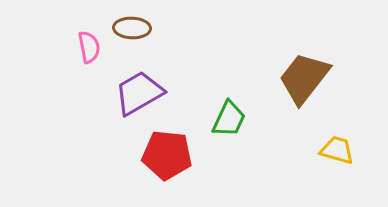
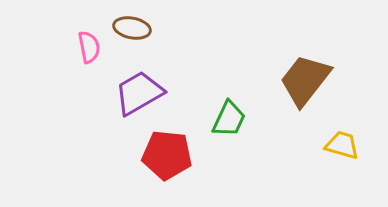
brown ellipse: rotated 9 degrees clockwise
brown trapezoid: moved 1 px right, 2 px down
yellow trapezoid: moved 5 px right, 5 px up
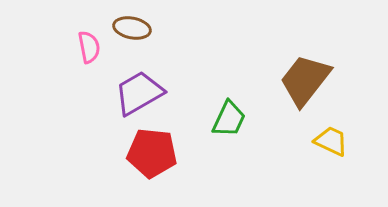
yellow trapezoid: moved 11 px left, 4 px up; rotated 9 degrees clockwise
red pentagon: moved 15 px left, 2 px up
